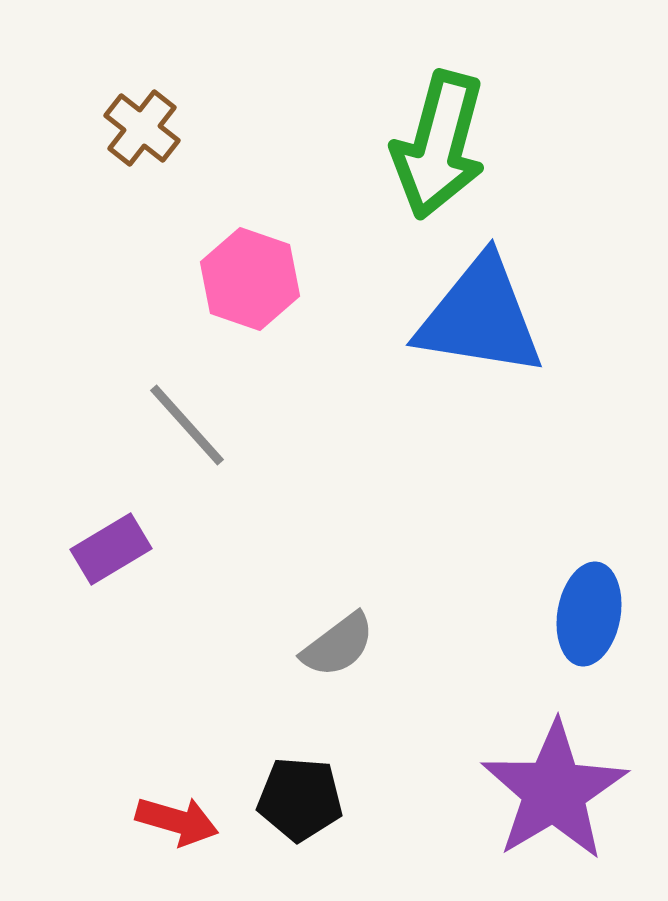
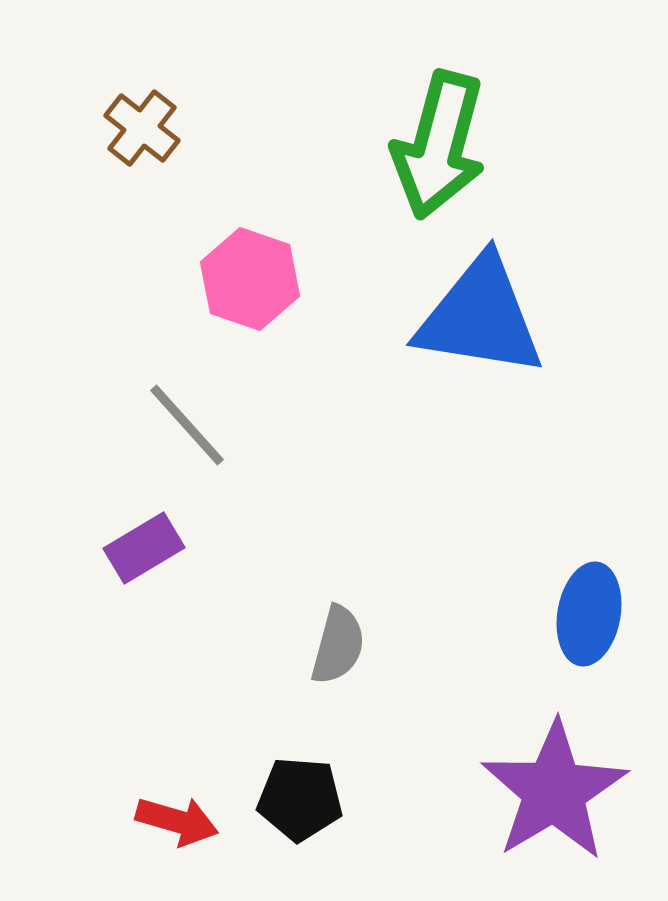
purple rectangle: moved 33 px right, 1 px up
gray semicircle: rotated 38 degrees counterclockwise
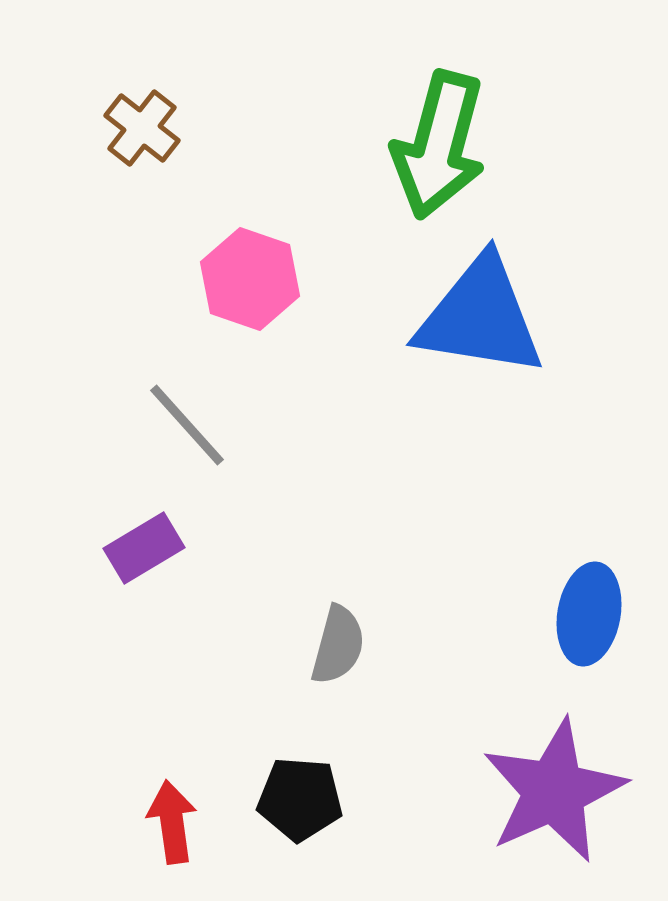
purple star: rotated 7 degrees clockwise
red arrow: moved 5 px left, 1 px down; rotated 114 degrees counterclockwise
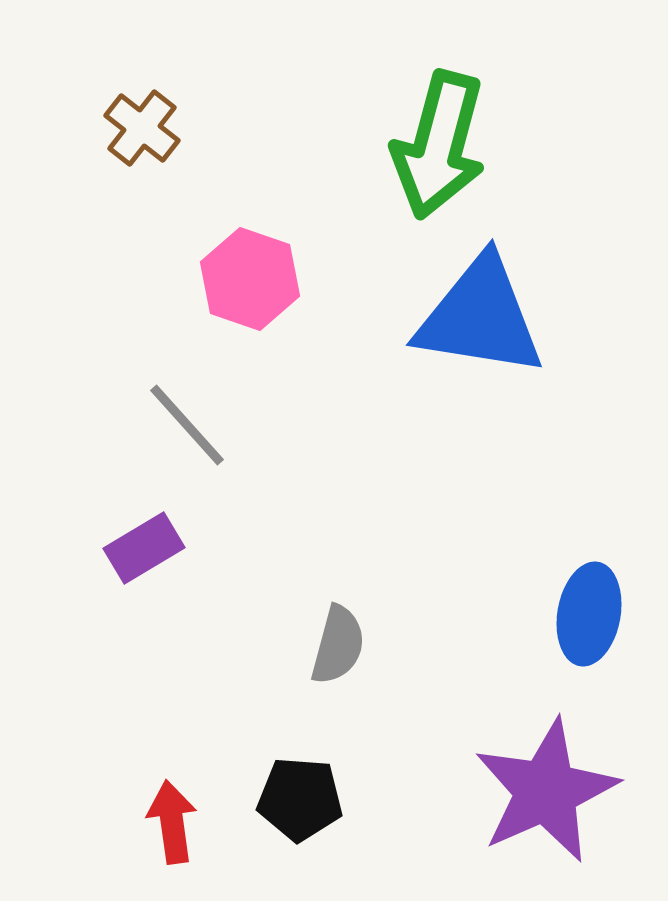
purple star: moved 8 px left
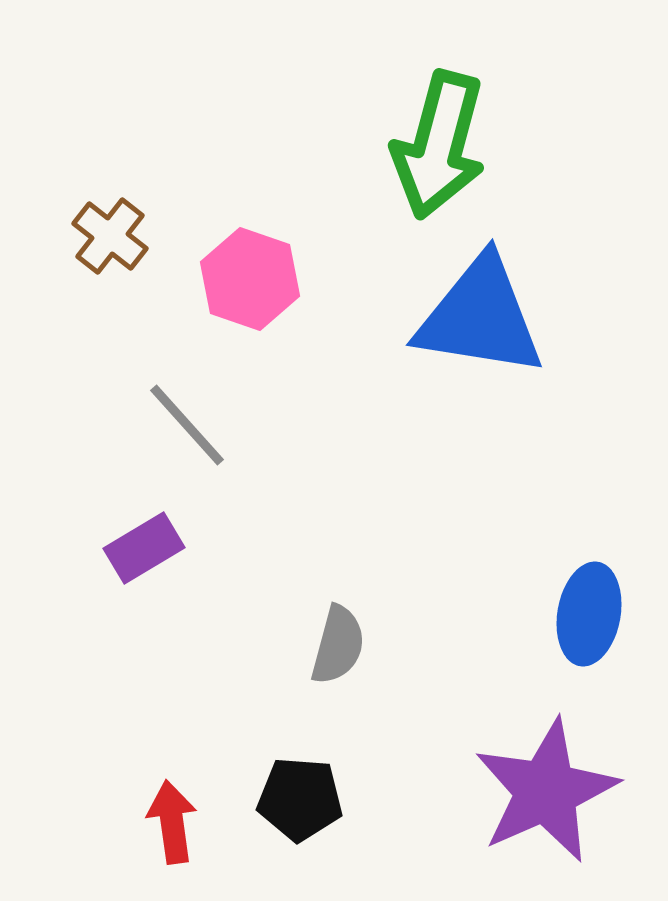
brown cross: moved 32 px left, 108 px down
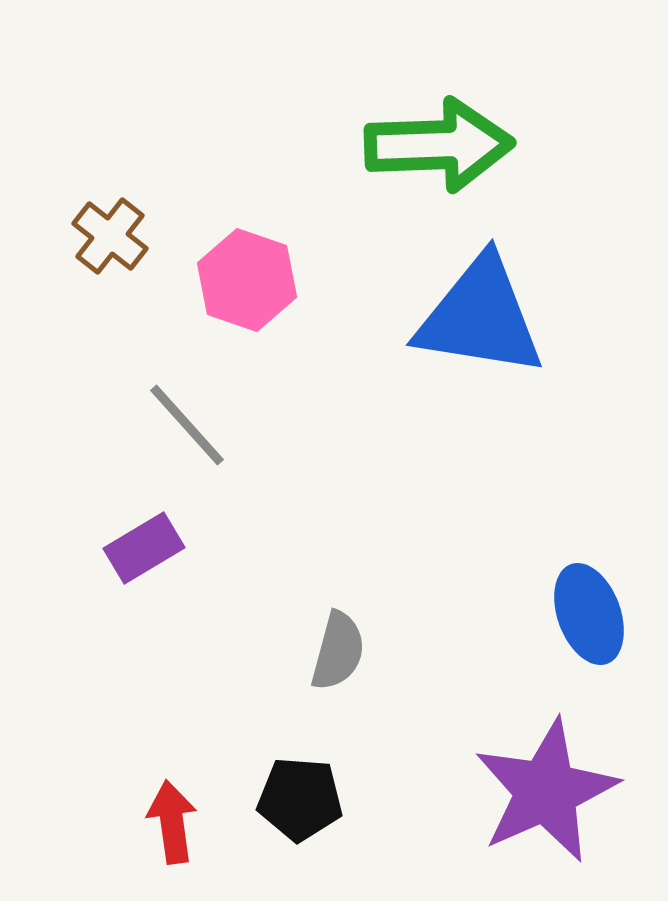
green arrow: rotated 107 degrees counterclockwise
pink hexagon: moved 3 px left, 1 px down
blue ellipse: rotated 30 degrees counterclockwise
gray semicircle: moved 6 px down
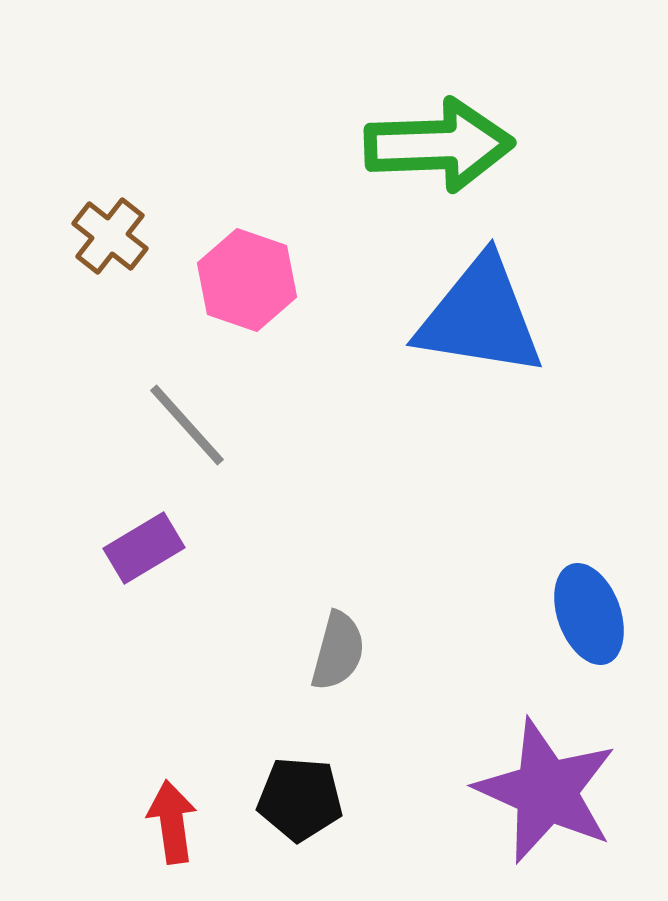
purple star: rotated 24 degrees counterclockwise
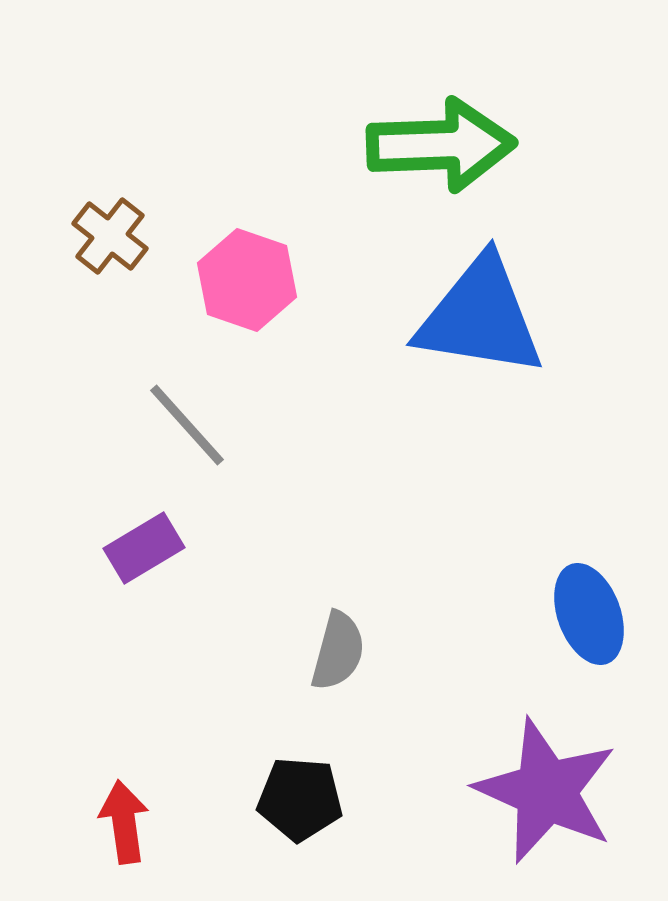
green arrow: moved 2 px right
red arrow: moved 48 px left
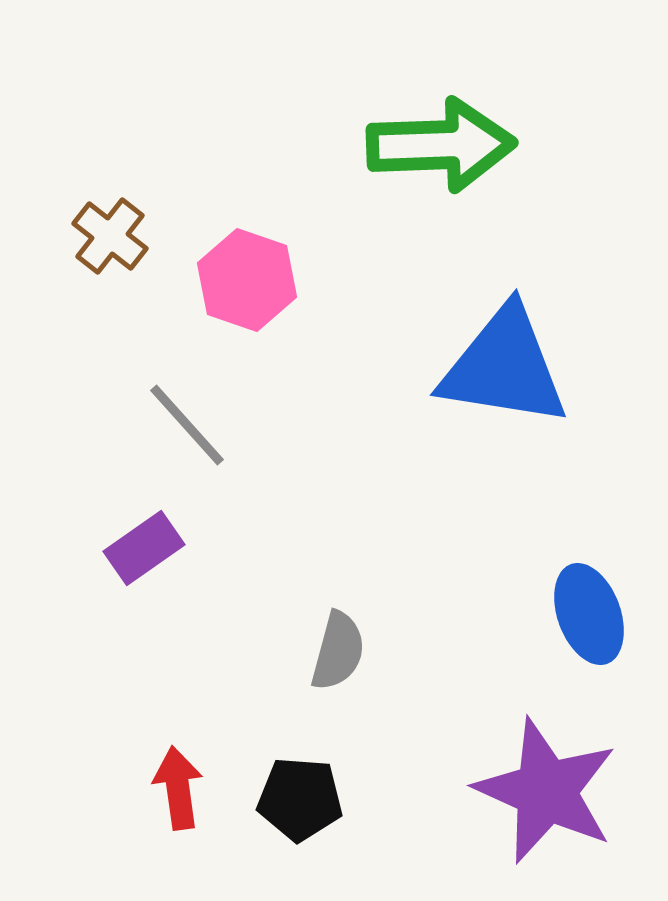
blue triangle: moved 24 px right, 50 px down
purple rectangle: rotated 4 degrees counterclockwise
red arrow: moved 54 px right, 34 px up
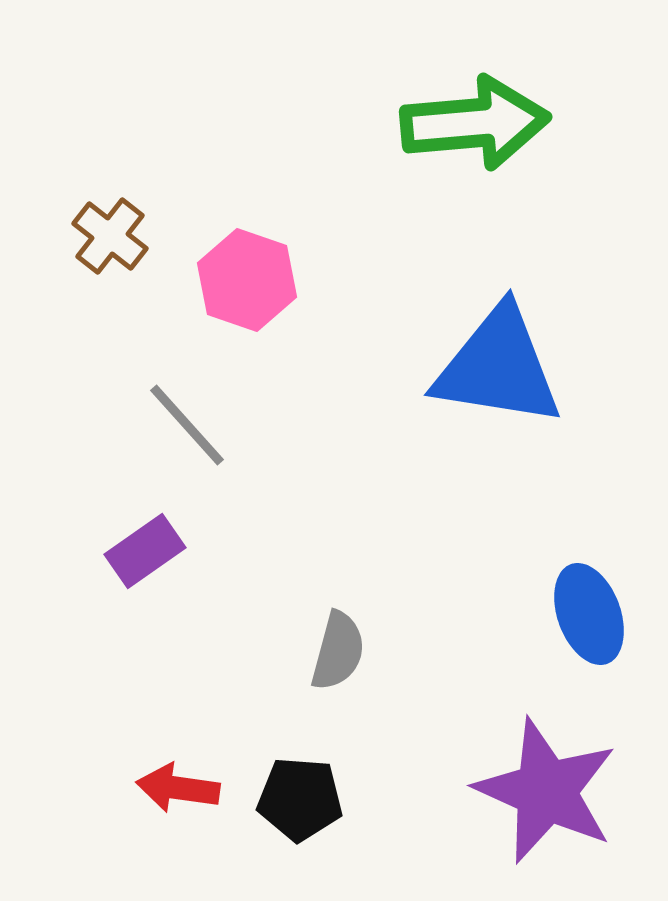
green arrow: moved 34 px right, 22 px up; rotated 3 degrees counterclockwise
blue triangle: moved 6 px left
purple rectangle: moved 1 px right, 3 px down
red arrow: rotated 74 degrees counterclockwise
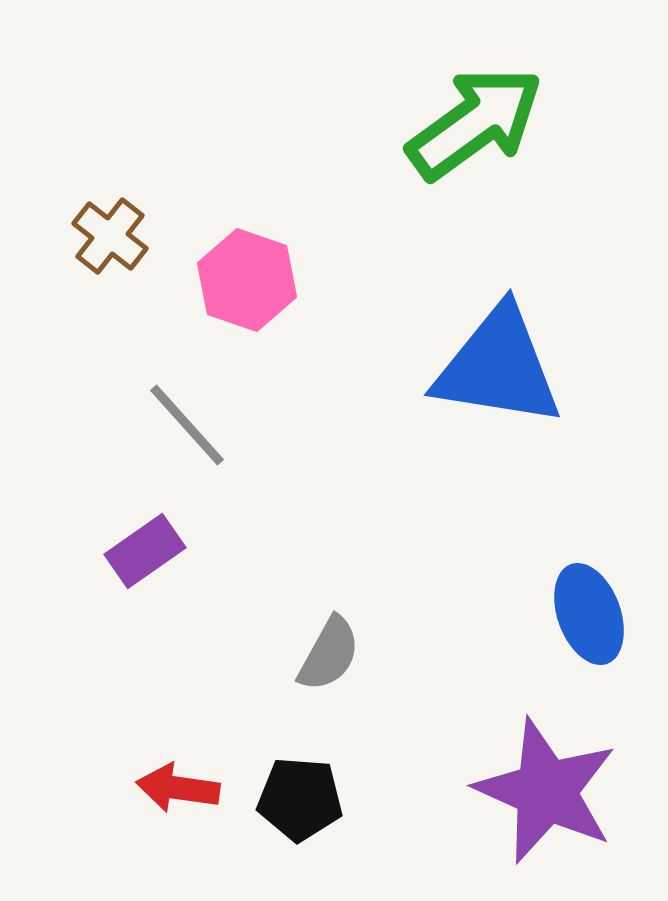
green arrow: rotated 31 degrees counterclockwise
gray semicircle: moved 9 px left, 3 px down; rotated 14 degrees clockwise
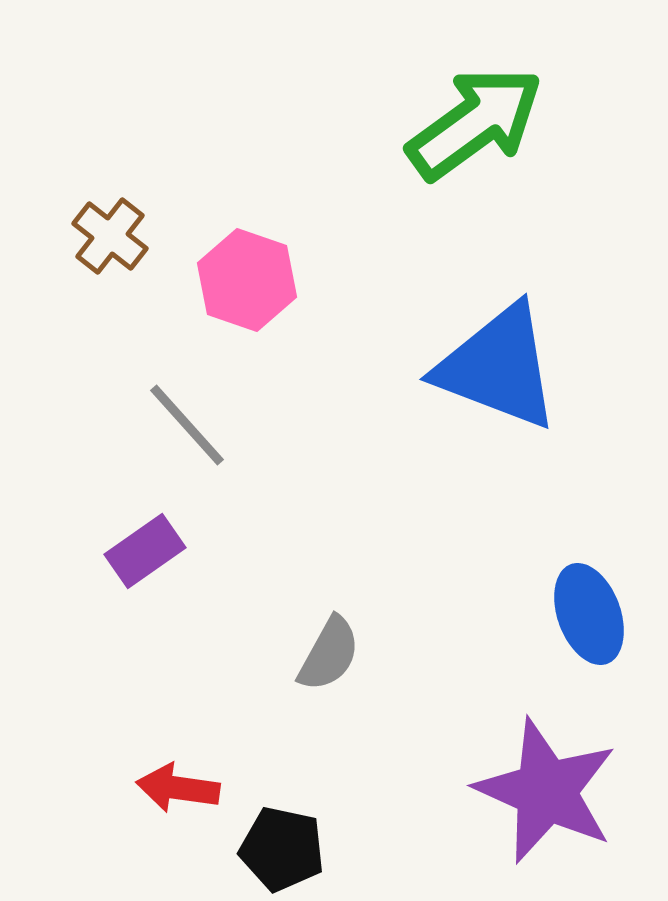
blue triangle: rotated 12 degrees clockwise
black pentagon: moved 18 px left, 50 px down; rotated 8 degrees clockwise
